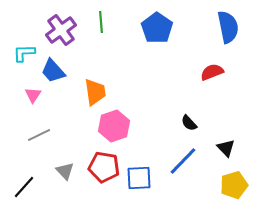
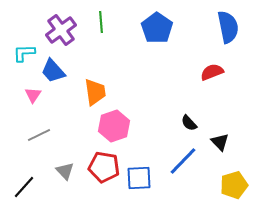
black triangle: moved 6 px left, 6 px up
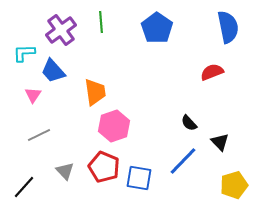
red pentagon: rotated 12 degrees clockwise
blue square: rotated 12 degrees clockwise
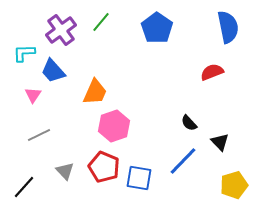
green line: rotated 45 degrees clockwise
orange trapezoid: rotated 32 degrees clockwise
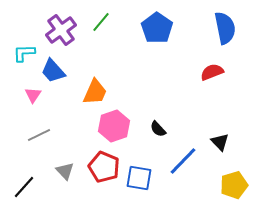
blue semicircle: moved 3 px left, 1 px down
black semicircle: moved 31 px left, 6 px down
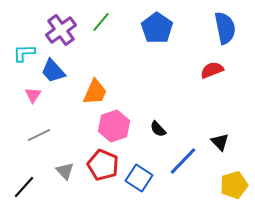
red semicircle: moved 2 px up
red pentagon: moved 1 px left, 2 px up
blue square: rotated 24 degrees clockwise
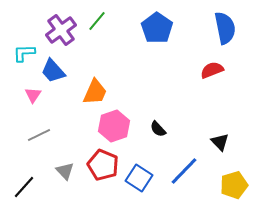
green line: moved 4 px left, 1 px up
blue line: moved 1 px right, 10 px down
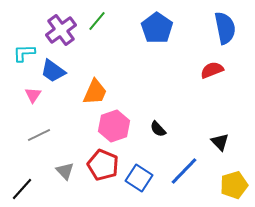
blue trapezoid: rotated 12 degrees counterclockwise
black line: moved 2 px left, 2 px down
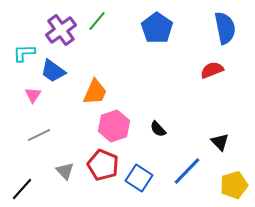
blue line: moved 3 px right
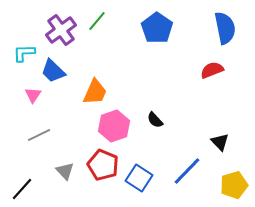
blue trapezoid: rotated 8 degrees clockwise
black semicircle: moved 3 px left, 9 px up
